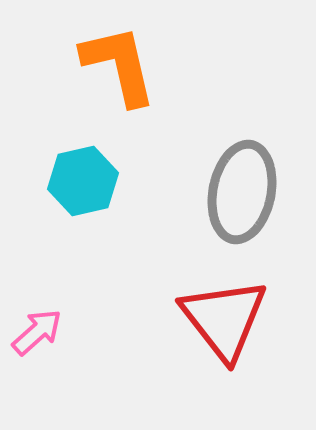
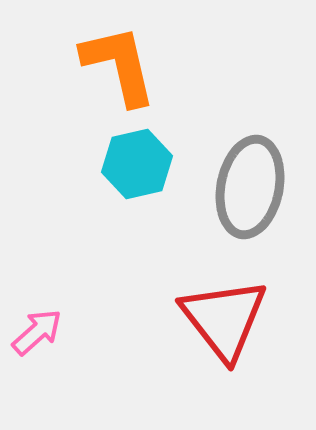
cyan hexagon: moved 54 px right, 17 px up
gray ellipse: moved 8 px right, 5 px up
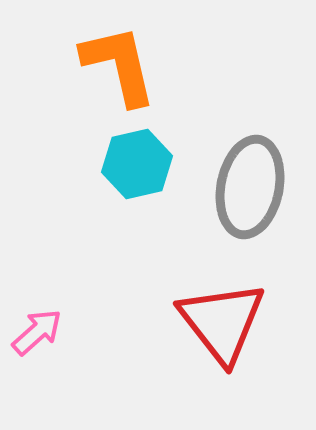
red triangle: moved 2 px left, 3 px down
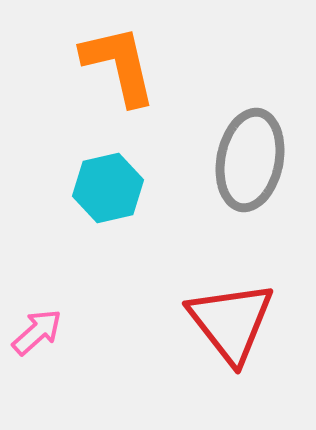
cyan hexagon: moved 29 px left, 24 px down
gray ellipse: moved 27 px up
red triangle: moved 9 px right
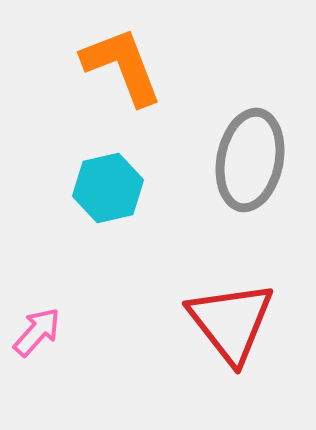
orange L-shape: moved 3 px right, 1 px down; rotated 8 degrees counterclockwise
pink arrow: rotated 6 degrees counterclockwise
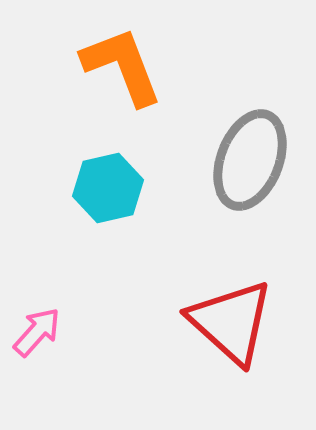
gray ellipse: rotated 10 degrees clockwise
red triangle: rotated 10 degrees counterclockwise
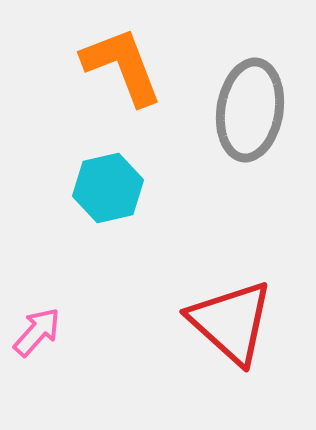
gray ellipse: moved 50 px up; rotated 12 degrees counterclockwise
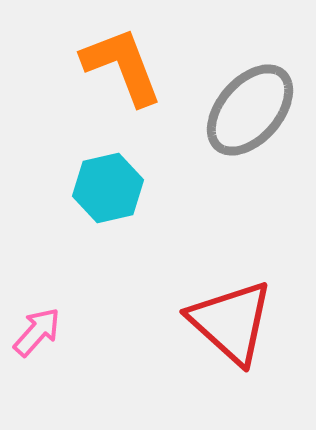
gray ellipse: rotated 32 degrees clockwise
